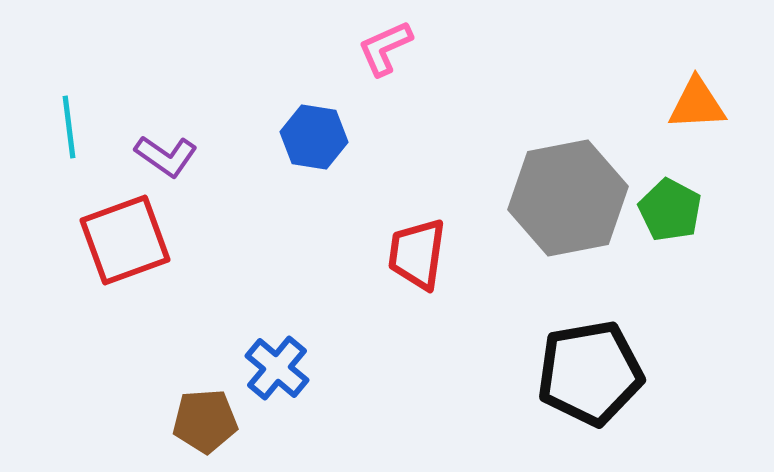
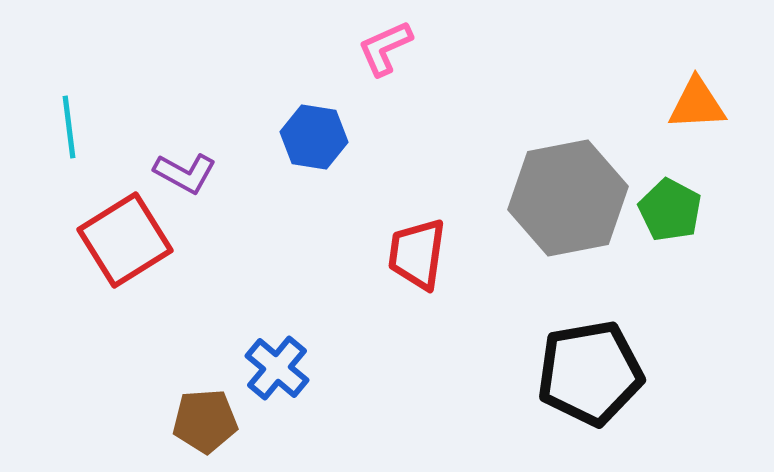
purple L-shape: moved 19 px right, 17 px down; rotated 6 degrees counterclockwise
red square: rotated 12 degrees counterclockwise
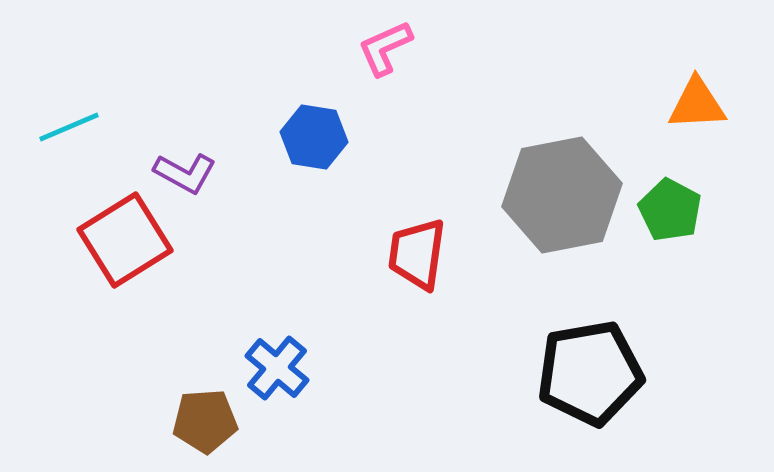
cyan line: rotated 74 degrees clockwise
gray hexagon: moved 6 px left, 3 px up
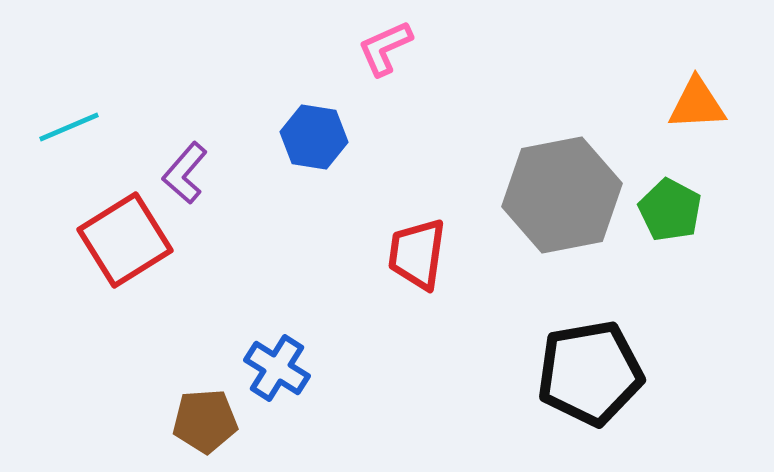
purple L-shape: rotated 102 degrees clockwise
blue cross: rotated 8 degrees counterclockwise
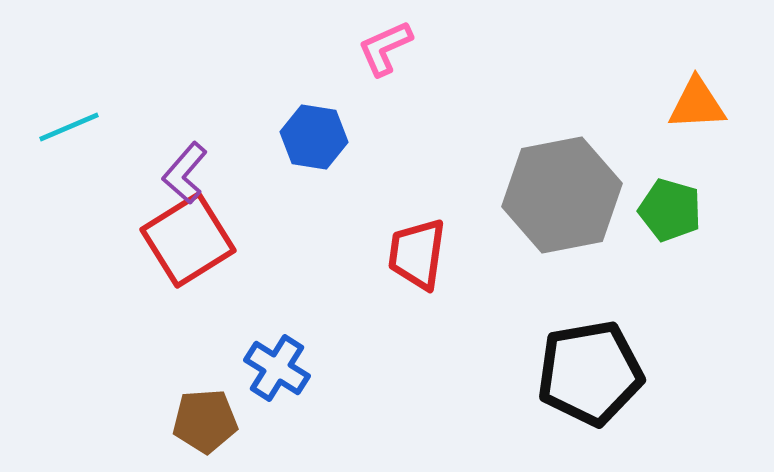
green pentagon: rotated 12 degrees counterclockwise
red square: moved 63 px right
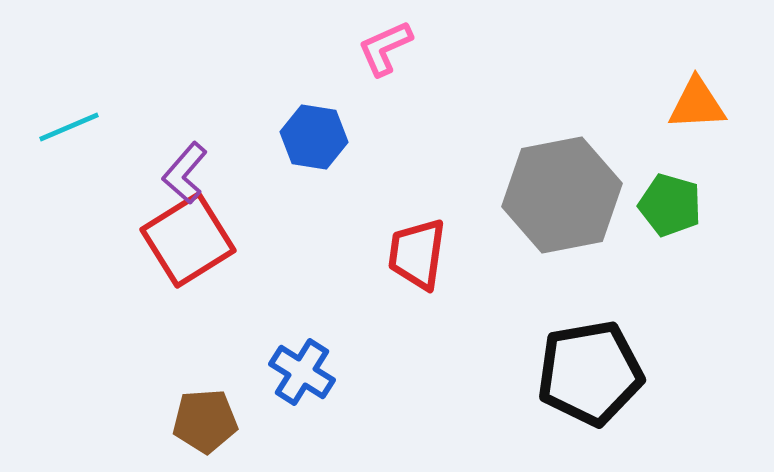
green pentagon: moved 5 px up
blue cross: moved 25 px right, 4 px down
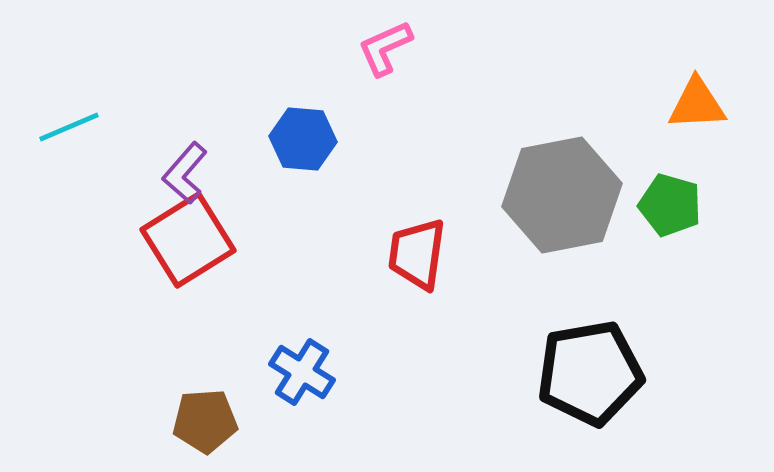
blue hexagon: moved 11 px left, 2 px down; rotated 4 degrees counterclockwise
